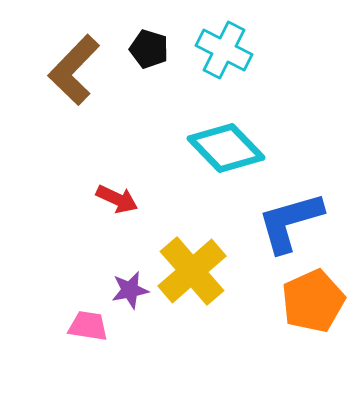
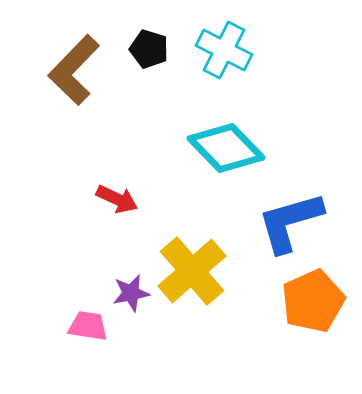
purple star: moved 1 px right, 3 px down
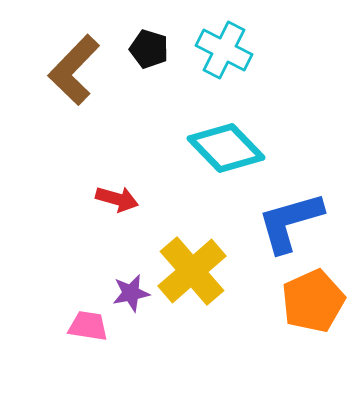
red arrow: rotated 9 degrees counterclockwise
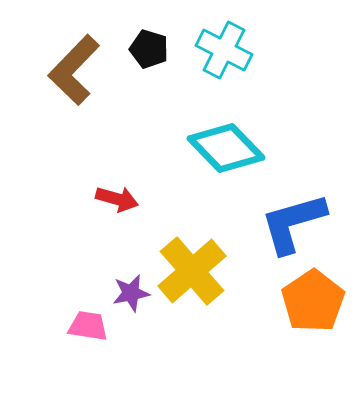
blue L-shape: moved 3 px right, 1 px down
orange pentagon: rotated 10 degrees counterclockwise
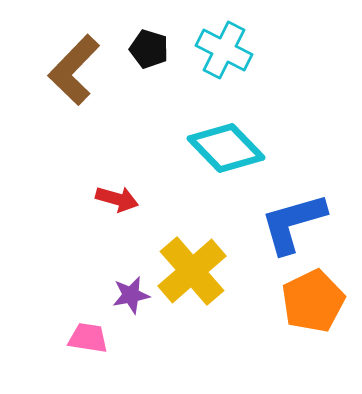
purple star: moved 2 px down
orange pentagon: rotated 8 degrees clockwise
pink trapezoid: moved 12 px down
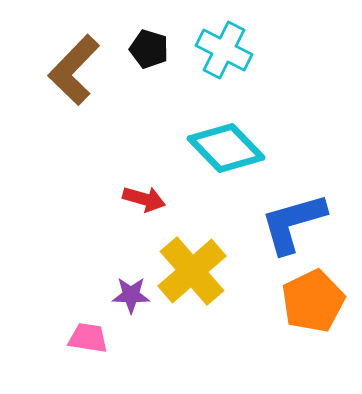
red arrow: moved 27 px right
purple star: rotated 12 degrees clockwise
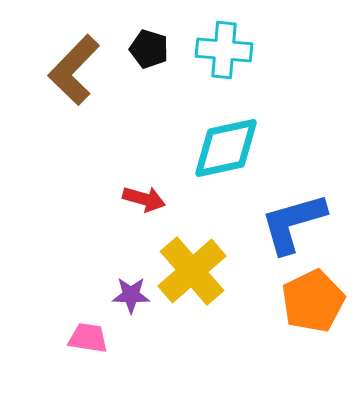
cyan cross: rotated 22 degrees counterclockwise
cyan diamond: rotated 58 degrees counterclockwise
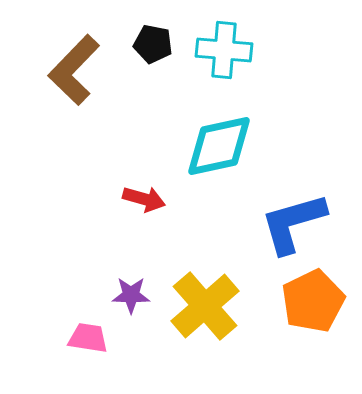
black pentagon: moved 4 px right, 5 px up; rotated 6 degrees counterclockwise
cyan diamond: moved 7 px left, 2 px up
yellow cross: moved 13 px right, 35 px down
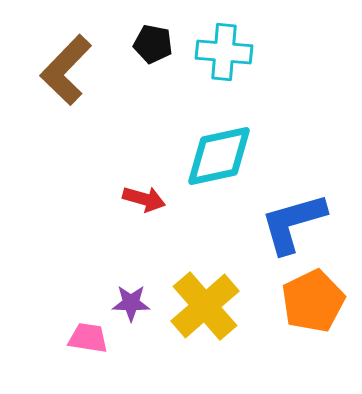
cyan cross: moved 2 px down
brown L-shape: moved 8 px left
cyan diamond: moved 10 px down
purple star: moved 8 px down
